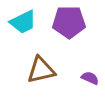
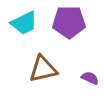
cyan trapezoid: moved 1 px right, 1 px down
brown triangle: moved 2 px right, 1 px up
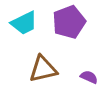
purple pentagon: rotated 20 degrees counterclockwise
purple semicircle: moved 1 px left, 1 px up
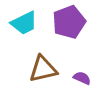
purple semicircle: moved 7 px left, 1 px down
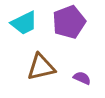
brown triangle: moved 2 px left, 2 px up
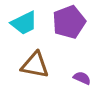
brown triangle: moved 6 px left, 2 px up; rotated 24 degrees clockwise
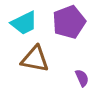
brown triangle: moved 6 px up
purple semicircle: rotated 42 degrees clockwise
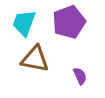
cyan trapezoid: rotated 136 degrees clockwise
purple semicircle: moved 2 px left, 2 px up
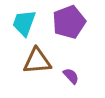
brown triangle: moved 2 px right, 2 px down; rotated 16 degrees counterclockwise
purple semicircle: moved 9 px left; rotated 18 degrees counterclockwise
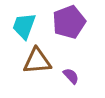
cyan trapezoid: moved 3 px down
